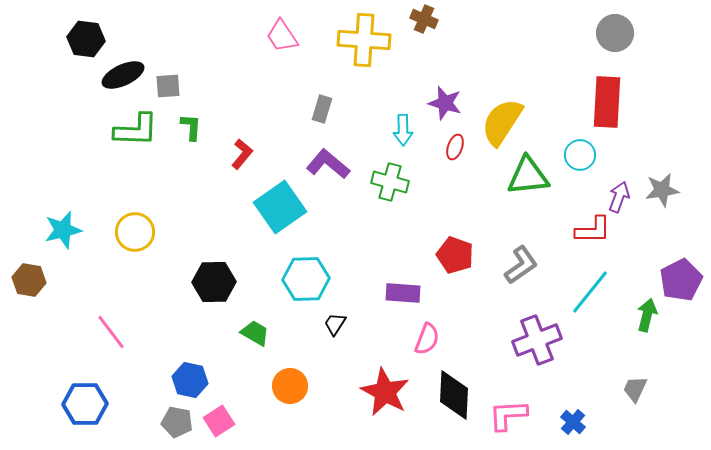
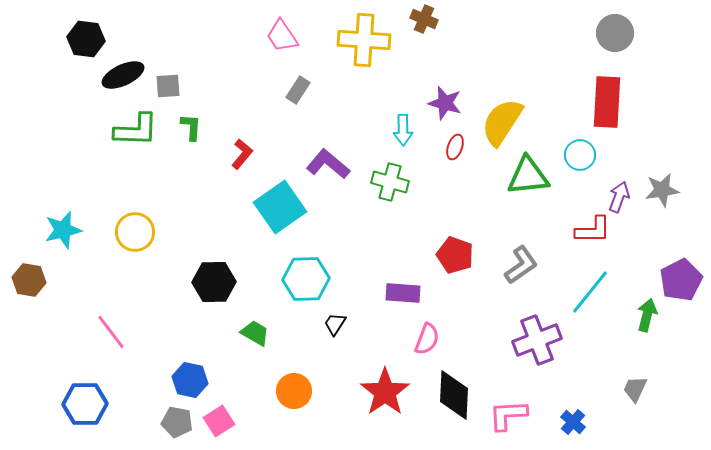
gray rectangle at (322, 109): moved 24 px left, 19 px up; rotated 16 degrees clockwise
orange circle at (290, 386): moved 4 px right, 5 px down
red star at (385, 392): rotated 9 degrees clockwise
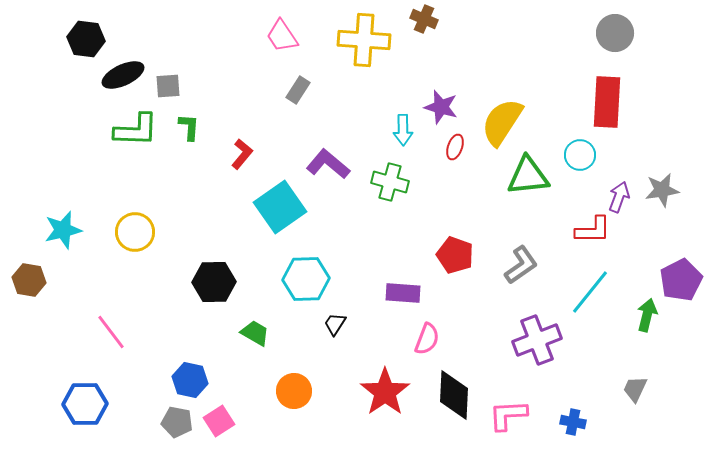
purple star at (445, 103): moved 4 px left, 4 px down
green L-shape at (191, 127): moved 2 px left
blue cross at (573, 422): rotated 30 degrees counterclockwise
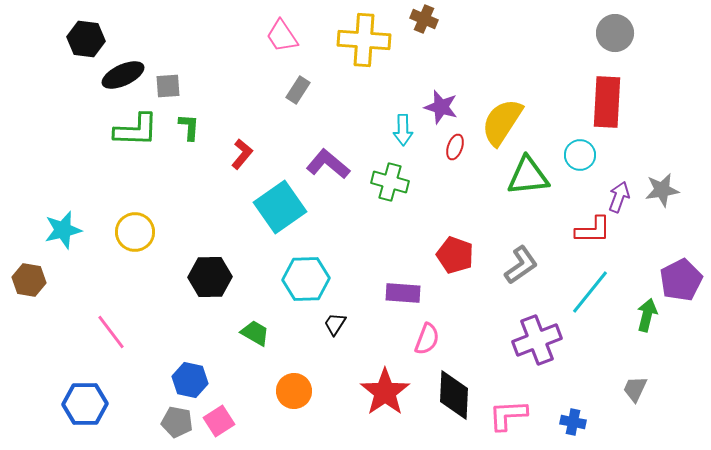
black hexagon at (214, 282): moved 4 px left, 5 px up
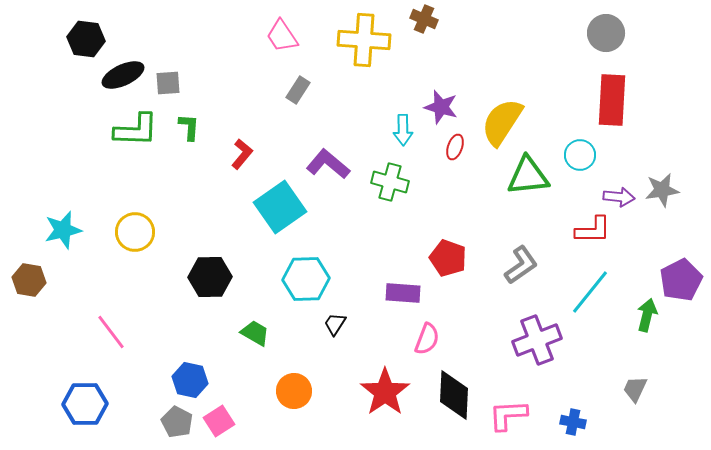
gray circle at (615, 33): moved 9 px left
gray square at (168, 86): moved 3 px up
red rectangle at (607, 102): moved 5 px right, 2 px up
purple arrow at (619, 197): rotated 76 degrees clockwise
red pentagon at (455, 255): moved 7 px left, 3 px down
gray pentagon at (177, 422): rotated 16 degrees clockwise
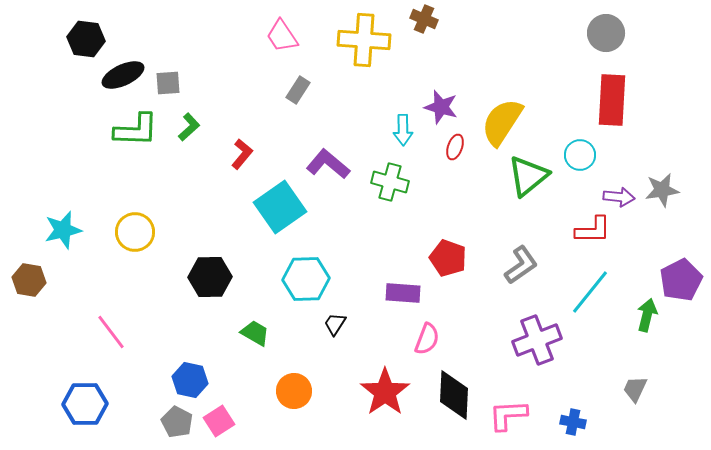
green L-shape at (189, 127): rotated 44 degrees clockwise
green triangle at (528, 176): rotated 33 degrees counterclockwise
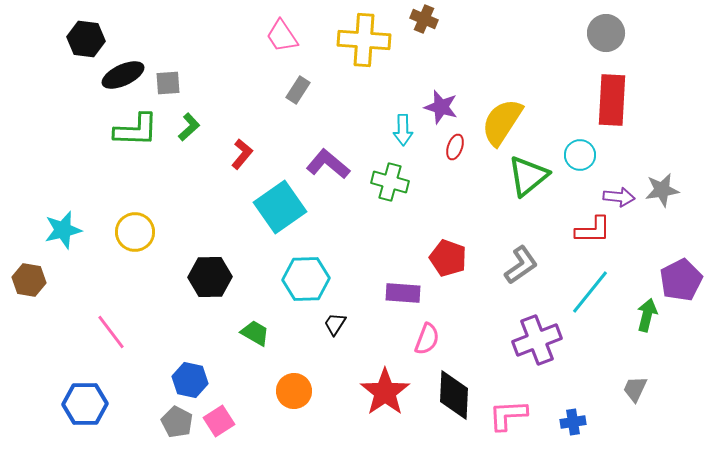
blue cross at (573, 422): rotated 20 degrees counterclockwise
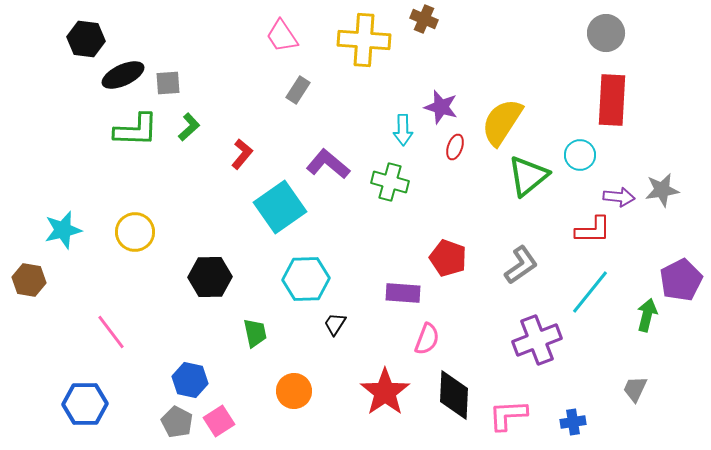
green trapezoid at (255, 333): rotated 48 degrees clockwise
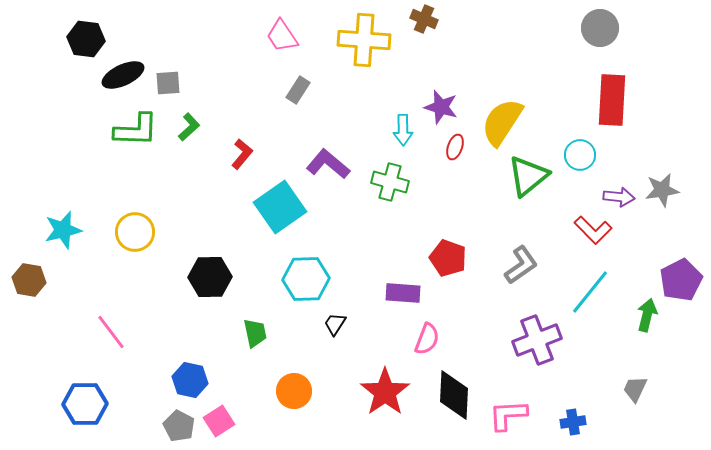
gray circle at (606, 33): moved 6 px left, 5 px up
red L-shape at (593, 230): rotated 45 degrees clockwise
gray pentagon at (177, 422): moved 2 px right, 4 px down
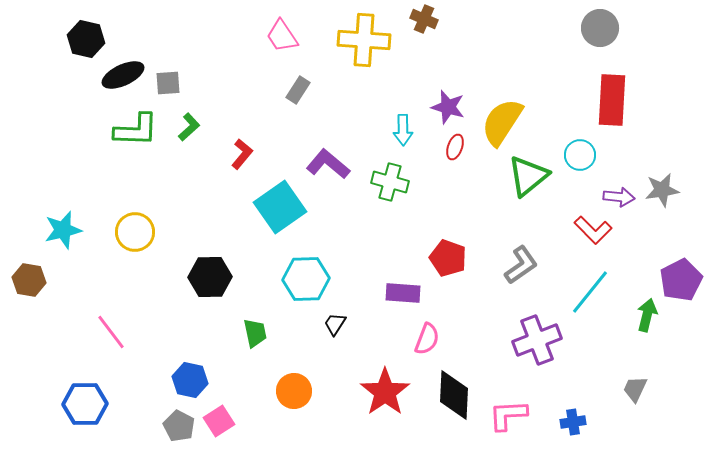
black hexagon at (86, 39): rotated 6 degrees clockwise
purple star at (441, 107): moved 7 px right
